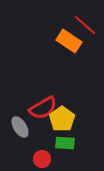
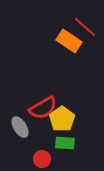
red line: moved 2 px down
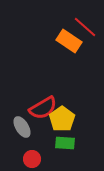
gray ellipse: moved 2 px right
red circle: moved 10 px left
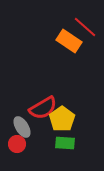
red circle: moved 15 px left, 15 px up
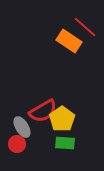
red semicircle: moved 3 px down
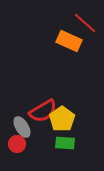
red line: moved 4 px up
orange rectangle: rotated 10 degrees counterclockwise
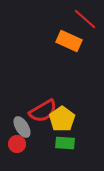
red line: moved 4 px up
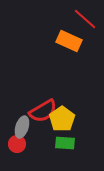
gray ellipse: rotated 50 degrees clockwise
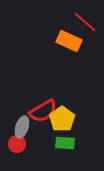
red line: moved 3 px down
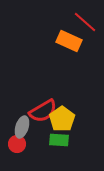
green rectangle: moved 6 px left, 3 px up
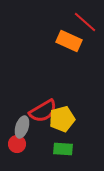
yellow pentagon: rotated 20 degrees clockwise
green rectangle: moved 4 px right, 9 px down
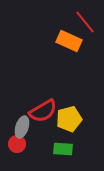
red line: rotated 10 degrees clockwise
yellow pentagon: moved 7 px right
